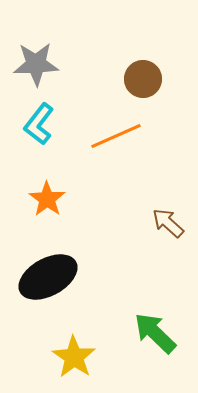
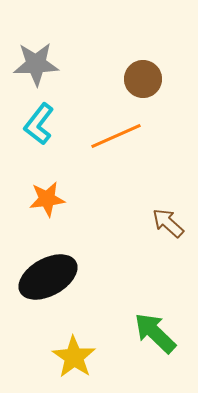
orange star: rotated 30 degrees clockwise
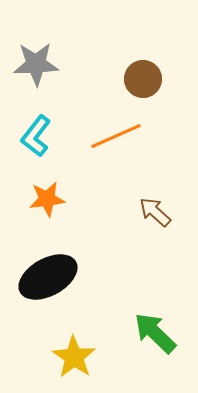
cyan L-shape: moved 3 px left, 12 px down
brown arrow: moved 13 px left, 11 px up
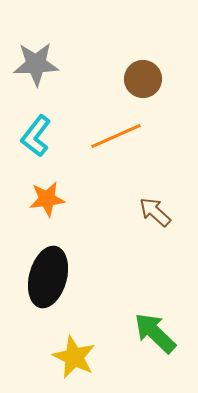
black ellipse: rotated 46 degrees counterclockwise
yellow star: rotated 9 degrees counterclockwise
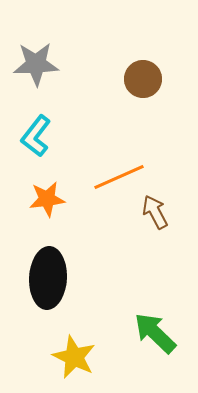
orange line: moved 3 px right, 41 px down
brown arrow: rotated 20 degrees clockwise
black ellipse: moved 1 px down; rotated 12 degrees counterclockwise
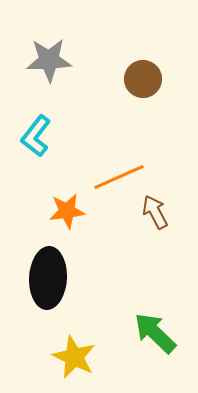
gray star: moved 13 px right, 4 px up
orange star: moved 20 px right, 12 px down
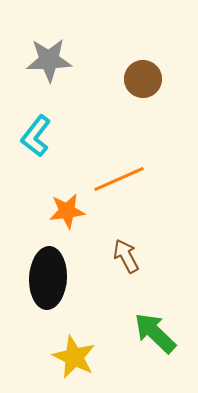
orange line: moved 2 px down
brown arrow: moved 29 px left, 44 px down
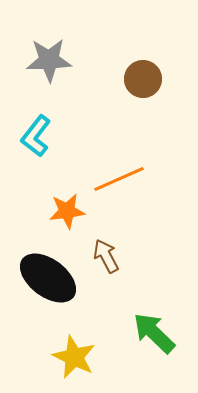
brown arrow: moved 20 px left
black ellipse: rotated 56 degrees counterclockwise
green arrow: moved 1 px left
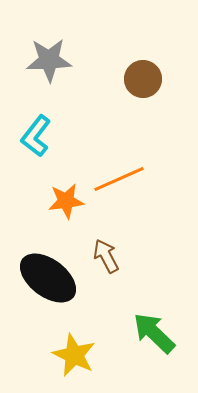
orange star: moved 1 px left, 10 px up
yellow star: moved 2 px up
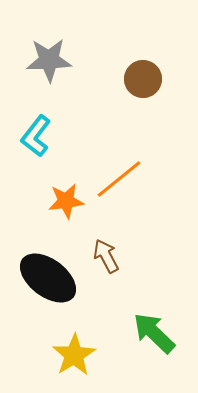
orange line: rotated 15 degrees counterclockwise
yellow star: rotated 15 degrees clockwise
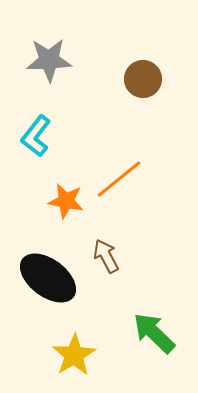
orange star: rotated 18 degrees clockwise
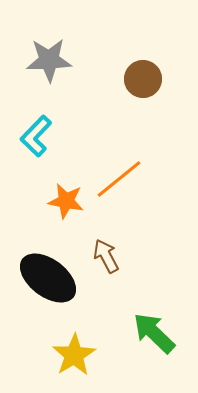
cyan L-shape: rotated 6 degrees clockwise
